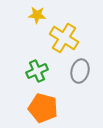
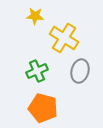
yellow star: moved 2 px left, 1 px down
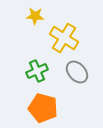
gray ellipse: moved 3 px left, 1 px down; rotated 55 degrees counterclockwise
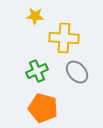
yellow cross: rotated 28 degrees counterclockwise
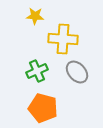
yellow cross: moved 1 px left, 1 px down
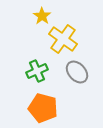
yellow star: moved 7 px right; rotated 30 degrees clockwise
yellow cross: rotated 32 degrees clockwise
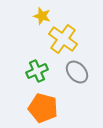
yellow star: rotated 18 degrees counterclockwise
